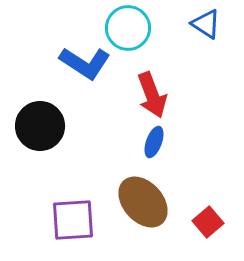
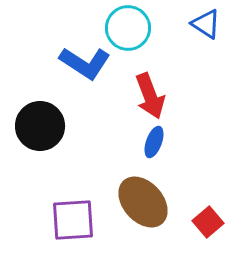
red arrow: moved 2 px left, 1 px down
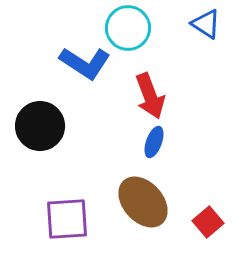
purple square: moved 6 px left, 1 px up
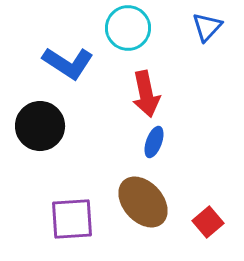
blue triangle: moved 1 px right, 3 px down; rotated 40 degrees clockwise
blue L-shape: moved 17 px left
red arrow: moved 4 px left, 2 px up; rotated 9 degrees clockwise
purple square: moved 5 px right
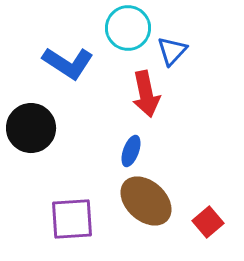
blue triangle: moved 35 px left, 24 px down
black circle: moved 9 px left, 2 px down
blue ellipse: moved 23 px left, 9 px down
brown ellipse: moved 3 px right, 1 px up; rotated 6 degrees counterclockwise
